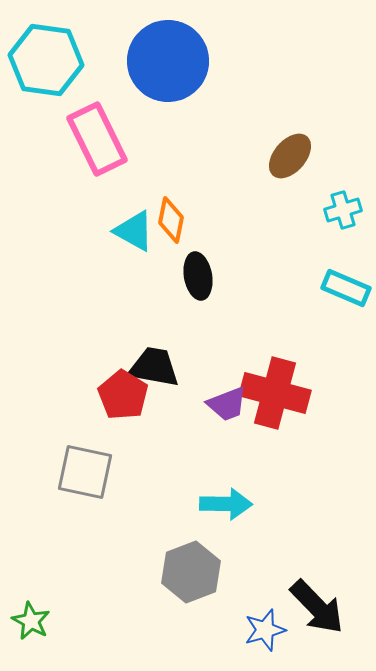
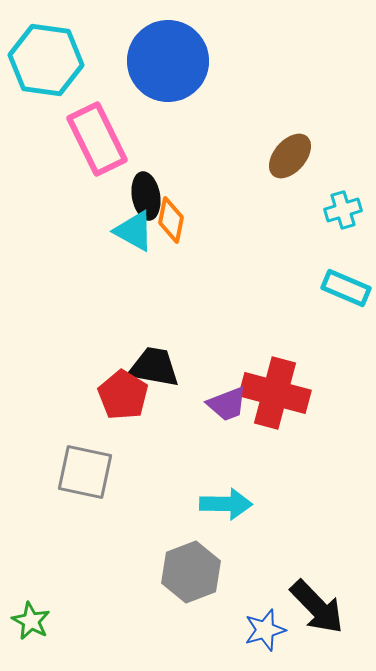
black ellipse: moved 52 px left, 80 px up
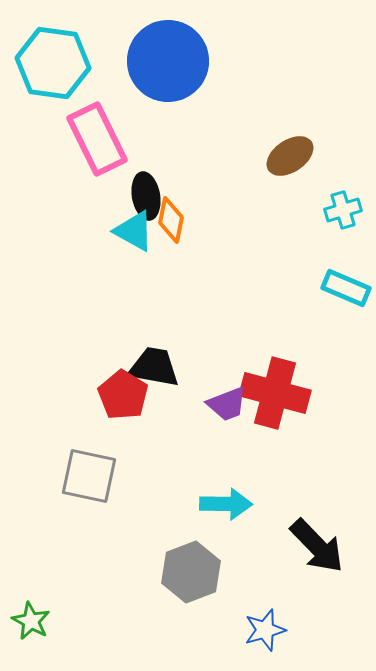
cyan hexagon: moved 7 px right, 3 px down
brown ellipse: rotated 15 degrees clockwise
gray square: moved 4 px right, 4 px down
black arrow: moved 61 px up
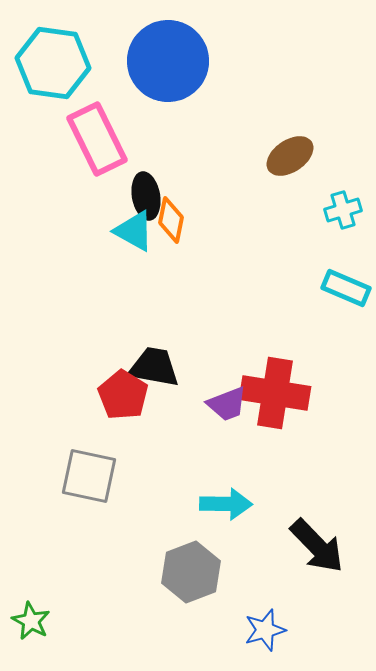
red cross: rotated 6 degrees counterclockwise
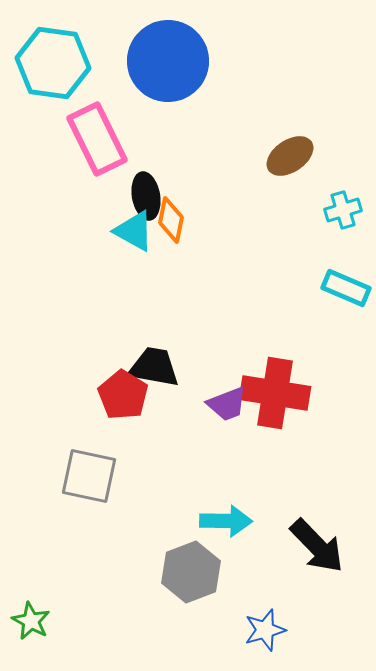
cyan arrow: moved 17 px down
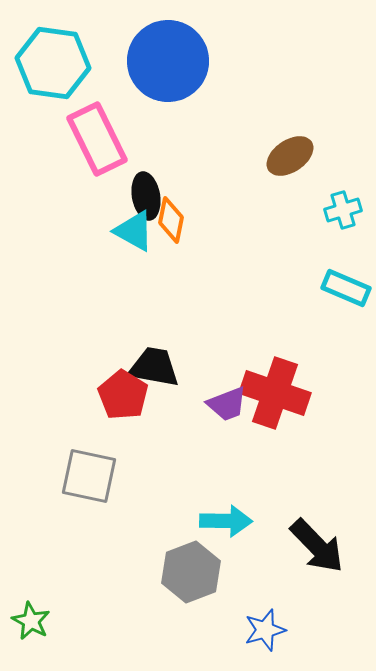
red cross: rotated 10 degrees clockwise
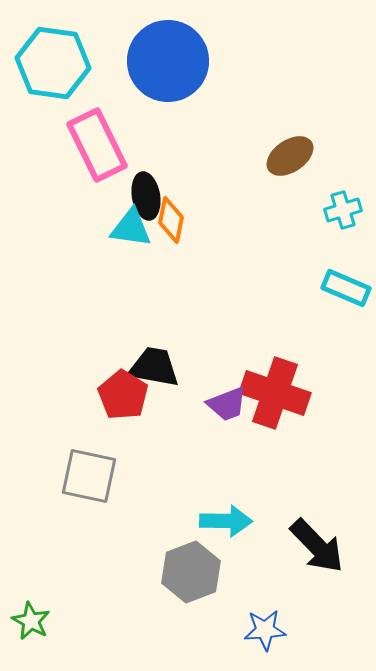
pink rectangle: moved 6 px down
cyan triangle: moved 3 px left, 3 px up; rotated 21 degrees counterclockwise
blue star: rotated 12 degrees clockwise
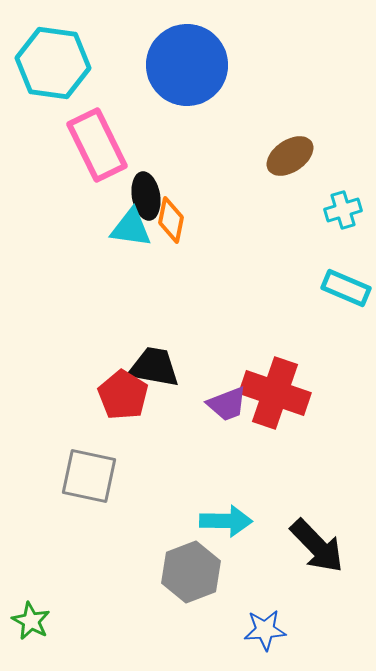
blue circle: moved 19 px right, 4 px down
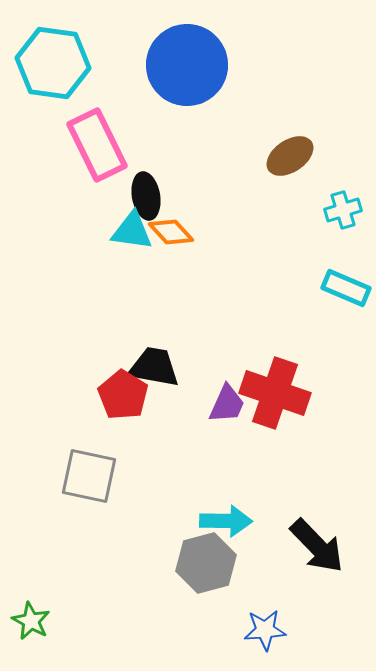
orange diamond: moved 12 px down; rotated 54 degrees counterclockwise
cyan triangle: moved 1 px right, 3 px down
purple trapezoid: rotated 45 degrees counterclockwise
gray hexagon: moved 15 px right, 9 px up; rotated 6 degrees clockwise
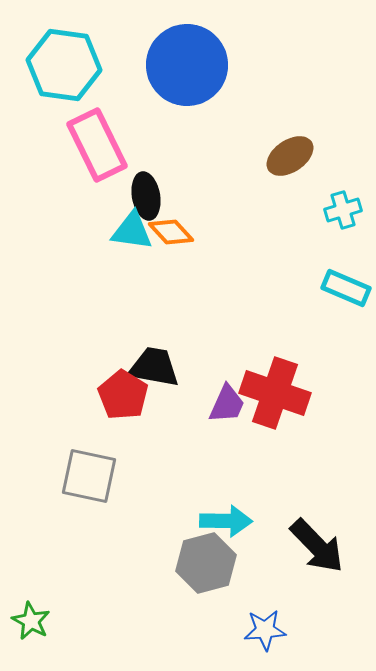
cyan hexagon: moved 11 px right, 2 px down
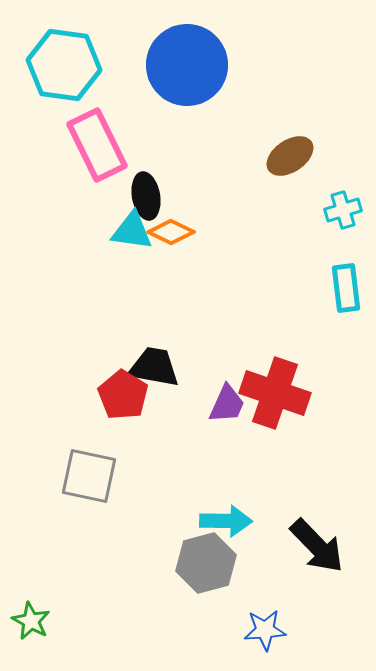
orange diamond: rotated 21 degrees counterclockwise
cyan rectangle: rotated 60 degrees clockwise
